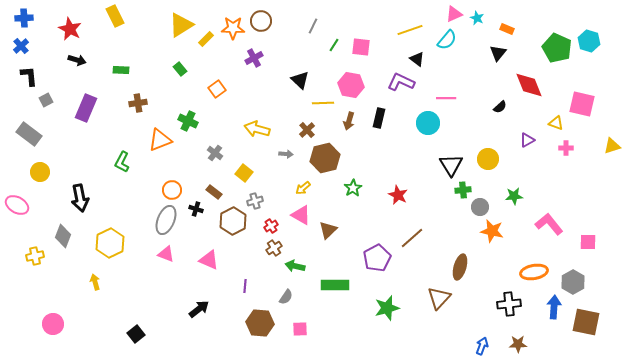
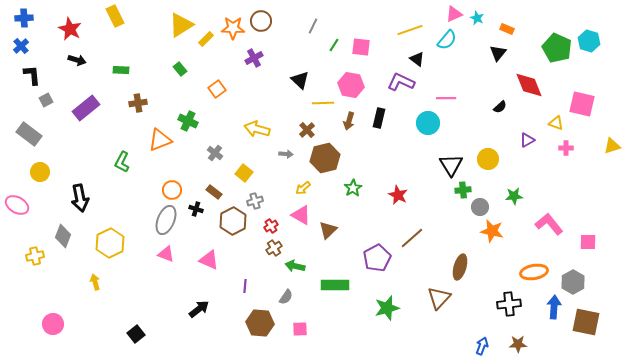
black L-shape at (29, 76): moved 3 px right, 1 px up
purple rectangle at (86, 108): rotated 28 degrees clockwise
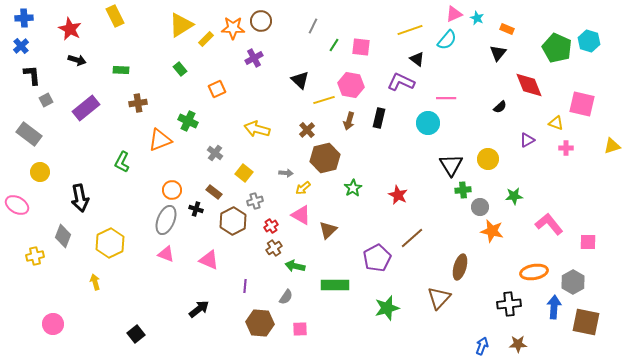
orange square at (217, 89): rotated 12 degrees clockwise
yellow line at (323, 103): moved 1 px right, 3 px up; rotated 15 degrees counterclockwise
gray arrow at (286, 154): moved 19 px down
